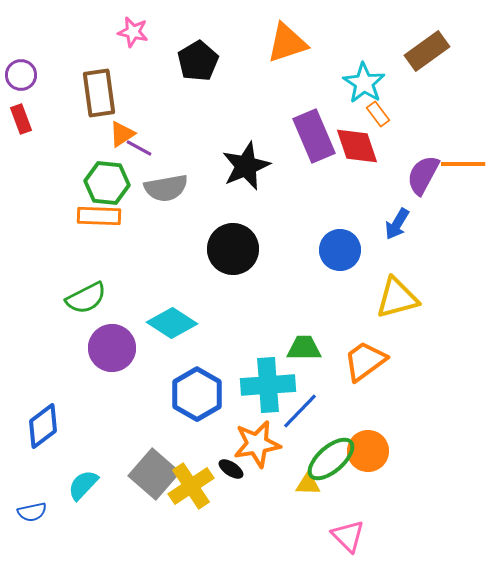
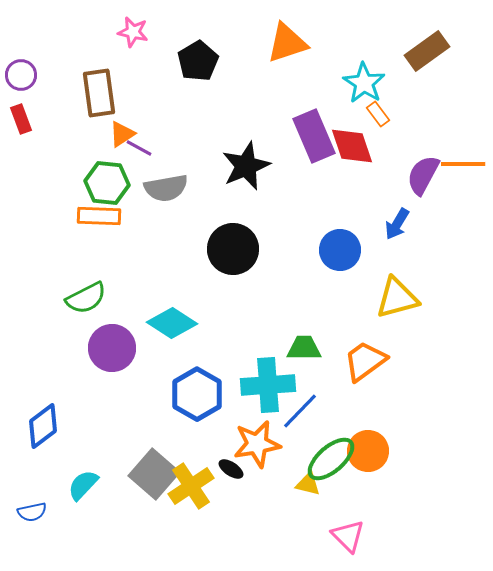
red diamond at (357, 146): moved 5 px left
yellow triangle at (308, 484): rotated 12 degrees clockwise
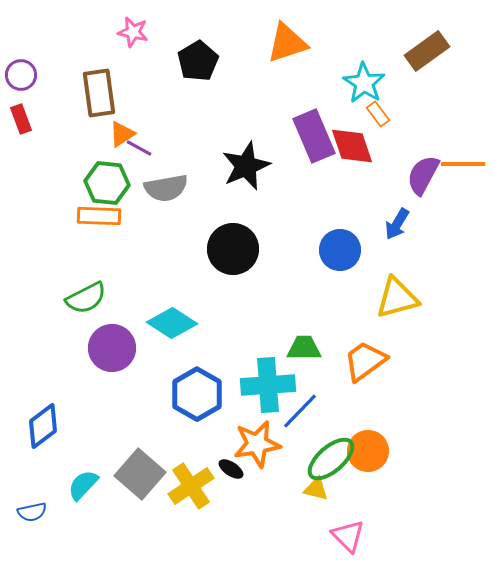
gray square at (154, 474): moved 14 px left
yellow triangle at (308, 484): moved 8 px right, 5 px down
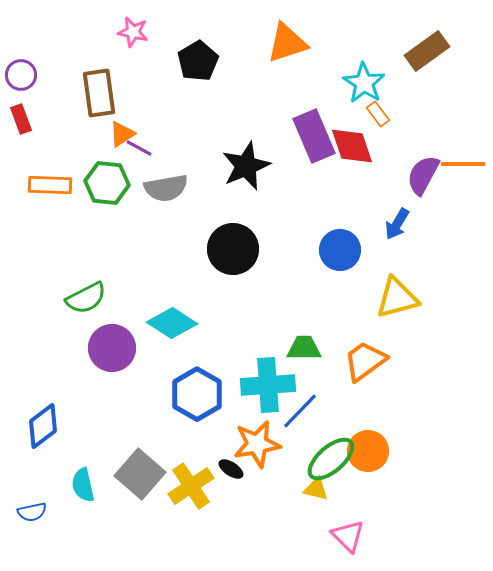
orange rectangle at (99, 216): moved 49 px left, 31 px up
cyan semicircle at (83, 485): rotated 56 degrees counterclockwise
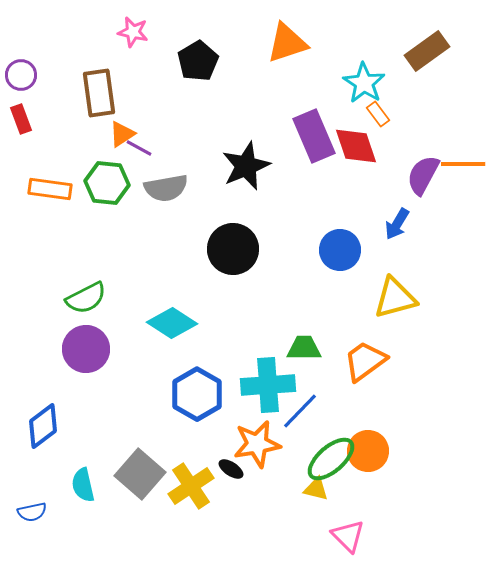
red diamond at (352, 146): moved 4 px right
orange rectangle at (50, 185): moved 4 px down; rotated 6 degrees clockwise
yellow triangle at (397, 298): moved 2 px left
purple circle at (112, 348): moved 26 px left, 1 px down
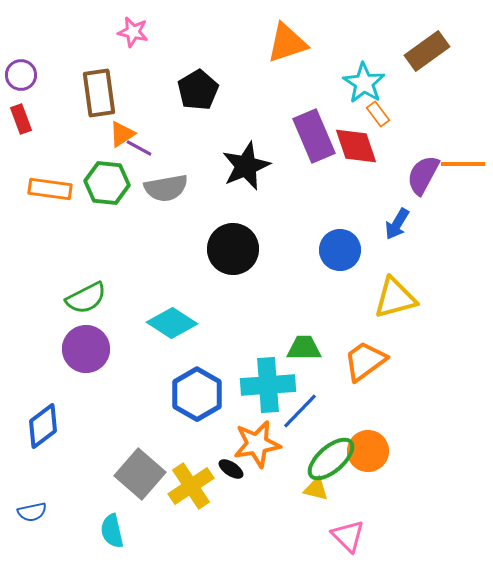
black pentagon at (198, 61): moved 29 px down
cyan semicircle at (83, 485): moved 29 px right, 46 px down
